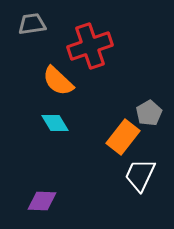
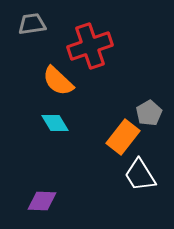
white trapezoid: rotated 57 degrees counterclockwise
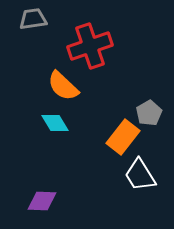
gray trapezoid: moved 1 px right, 5 px up
orange semicircle: moved 5 px right, 5 px down
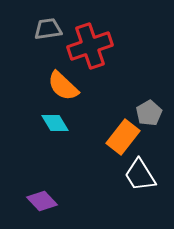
gray trapezoid: moved 15 px right, 10 px down
purple diamond: rotated 44 degrees clockwise
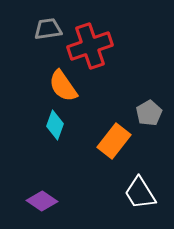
orange semicircle: rotated 12 degrees clockwise
cyan diamond: moved 2 px down; rotated 52 degrees clockwise
orange rectangle: moved 9 px left, 4 px down
white trapezoid: moved 18 px down
purple diamond: rotated 12 degrees counterclockwise
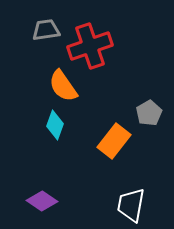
gray trapezoid: moved 2 px left, 1 px down
white trapezoid: moved 9 px left, 12 px down; rotated 42 degrees clockwise
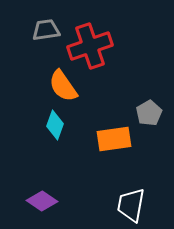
orange rectangle: moved 2 px up; rotated 44 degrees clockwise
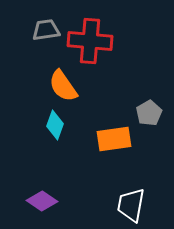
red cross: moved 5 px up; rotated 24 degrees clockwise
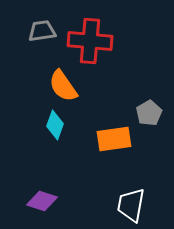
gray trapezoid: moved 4 px left, 1 px down
purple diamond: rotated 16 degrees counterclockwise
